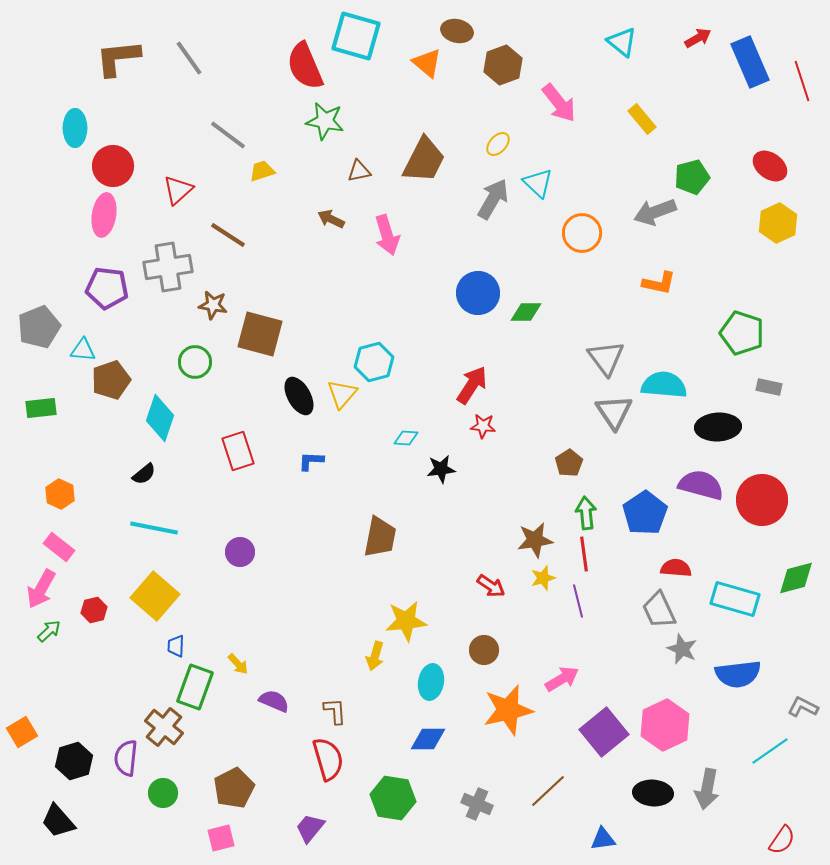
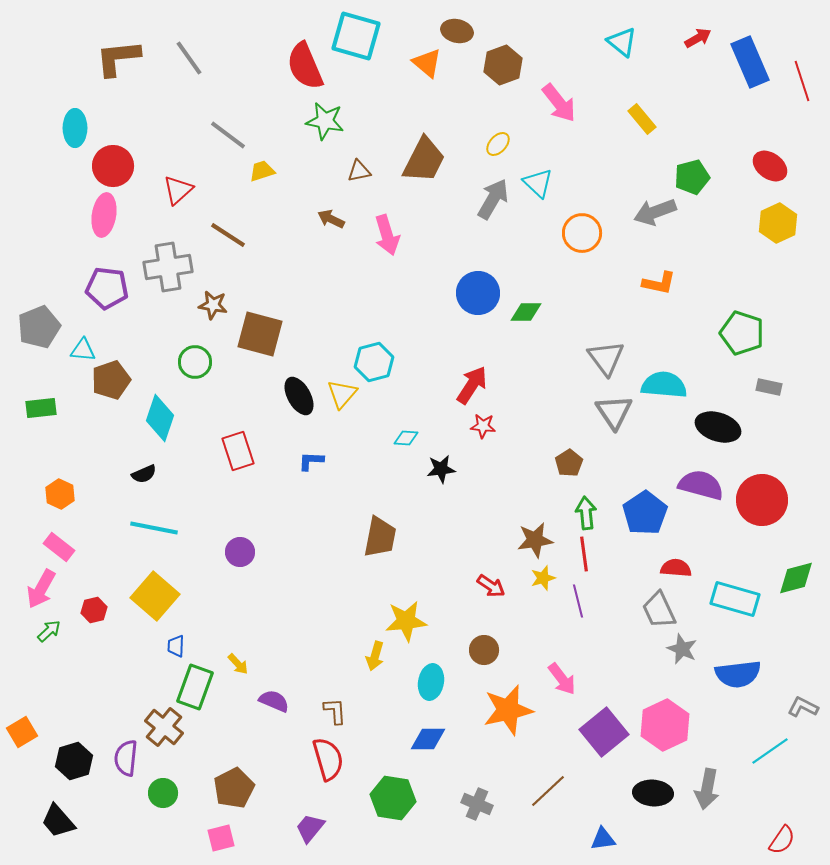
black ellipse at (718, 427): rotated 21 degrees clockwise
black semicircle at (144, 474): rotated 15 degrees clockwise
pink arrow at (562, 679): rotated 84 degrees clockwise
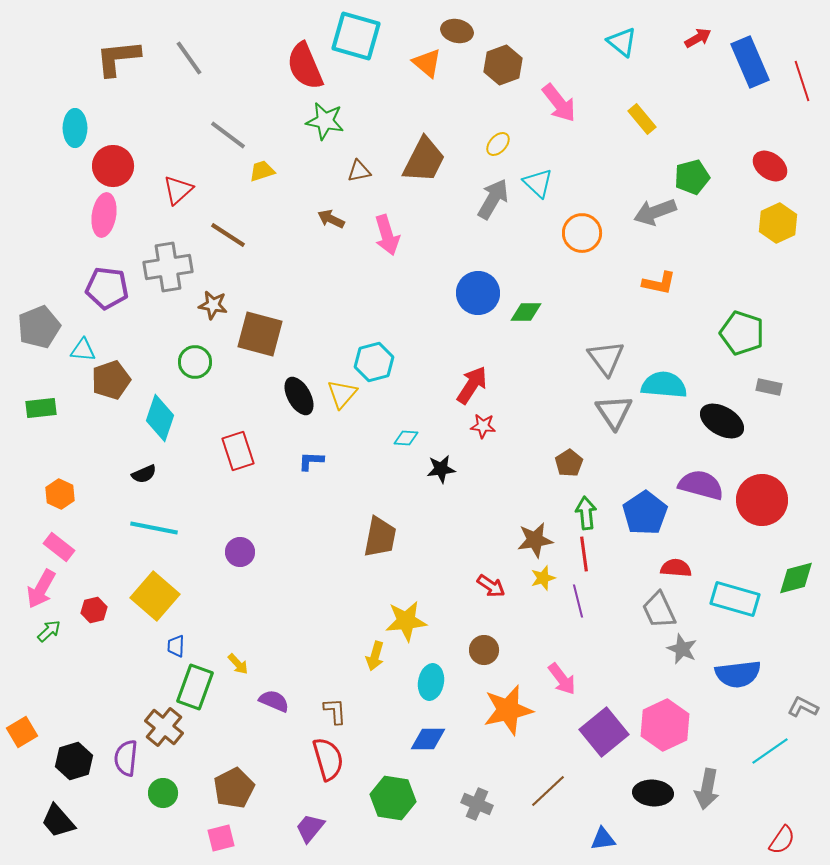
black ellipse at (718, 427): moved 4 px right, 6 px up; rotated 12 degrees clockwise
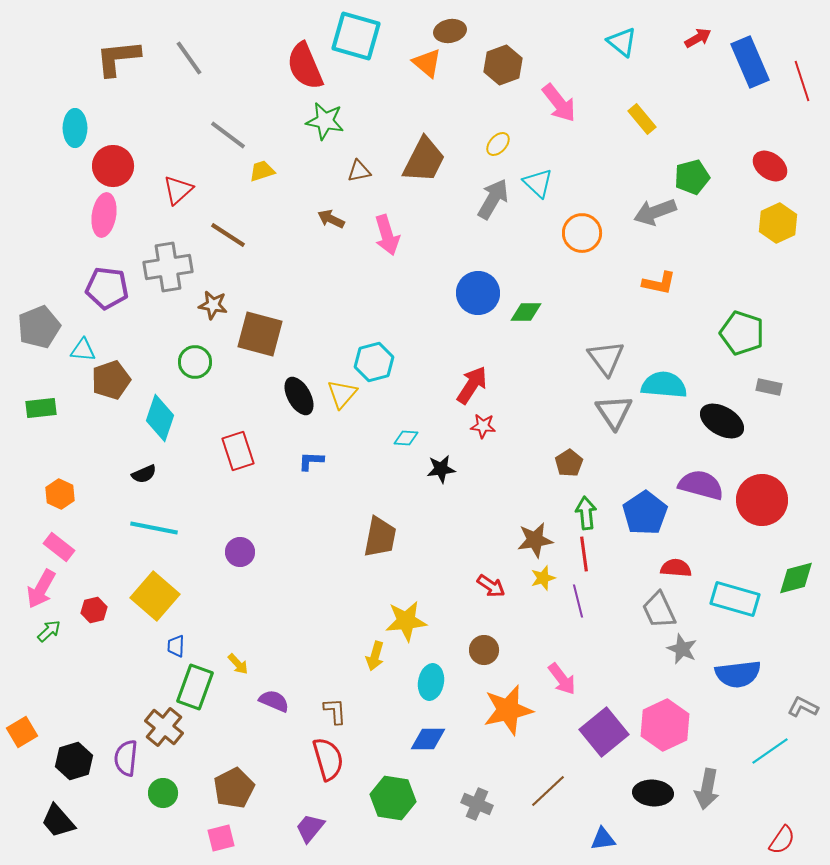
brown ellipse at (457, 31): moved 7 px left; rotated 24 degrees counterclockwise
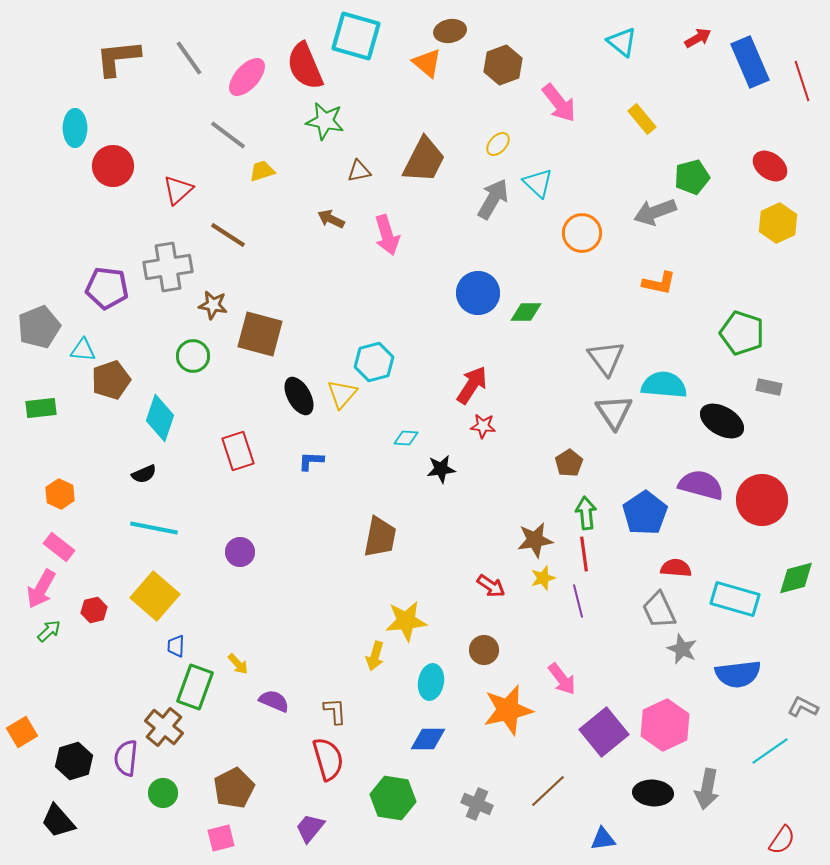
pink ellipse at (104, 215): moved 143 px right, 138 px up; rotated 33 degrees clockwise
green circle at (195, 362): moved 2 px left, 6 px up
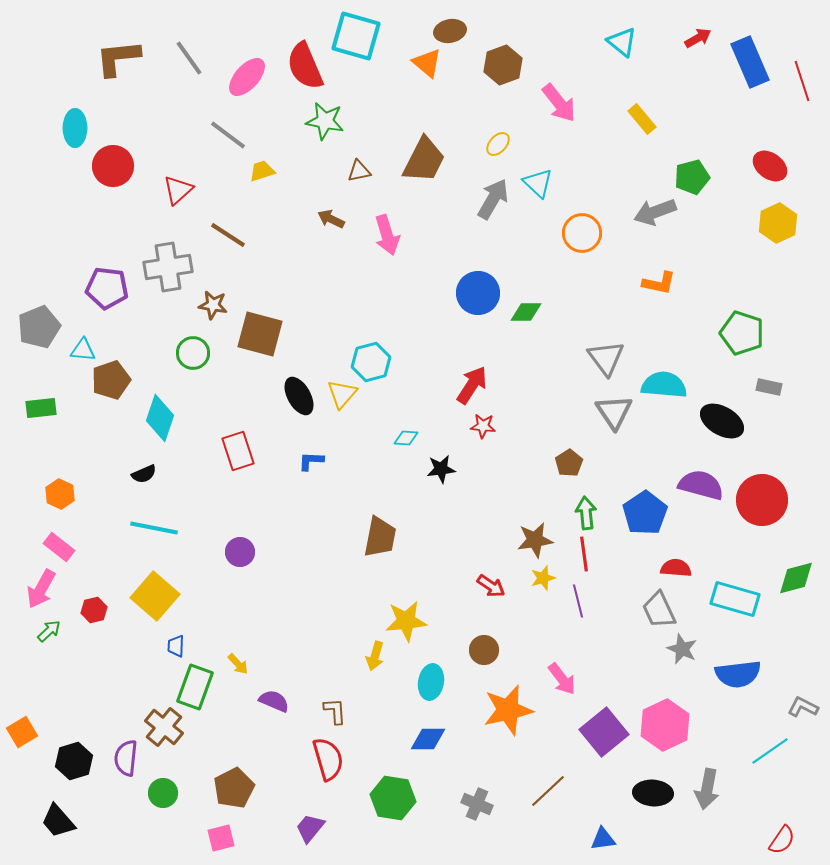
green circle at (193, 356): moved 3 px up
cyan hexagon at (374, 362): moved 3 px left
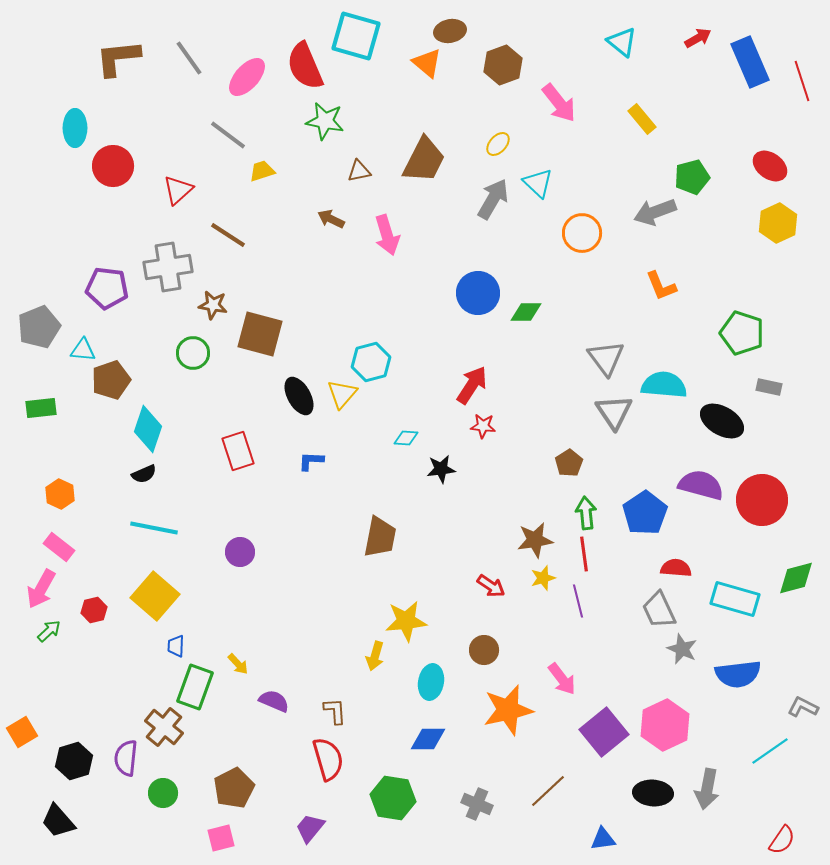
orange L-shape at (659, 283): moved 2 px right, 3 px down; rotated 56 degrees clockwise
cyan diamond at (160, 418): moved 12 px left, 11 px down
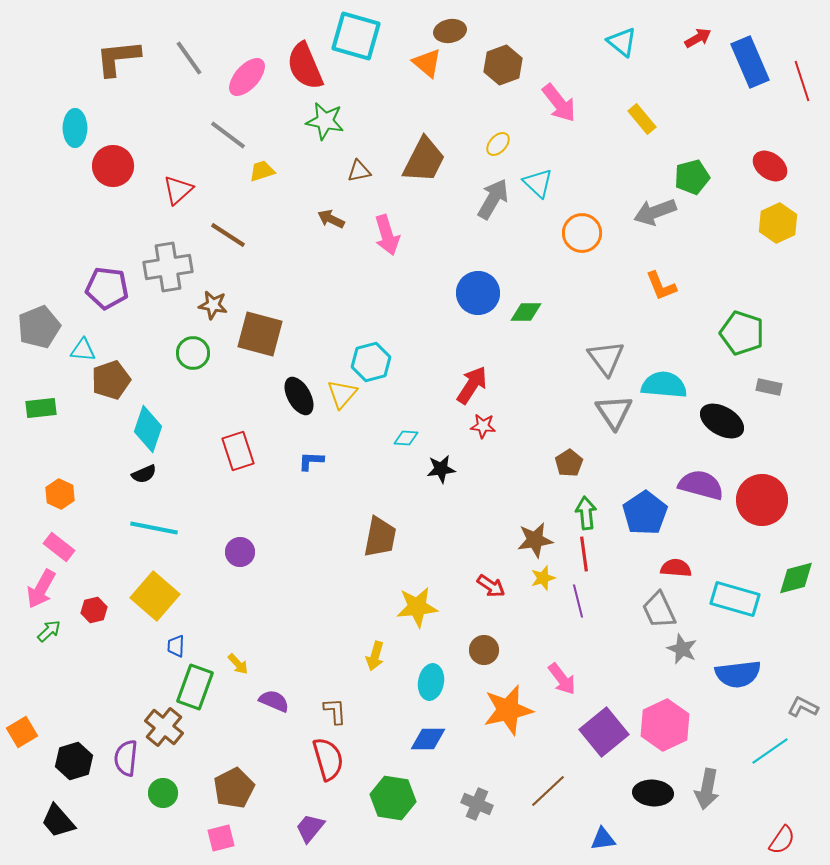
yellow star at (406, 621): moved 11 px right, 14 px up
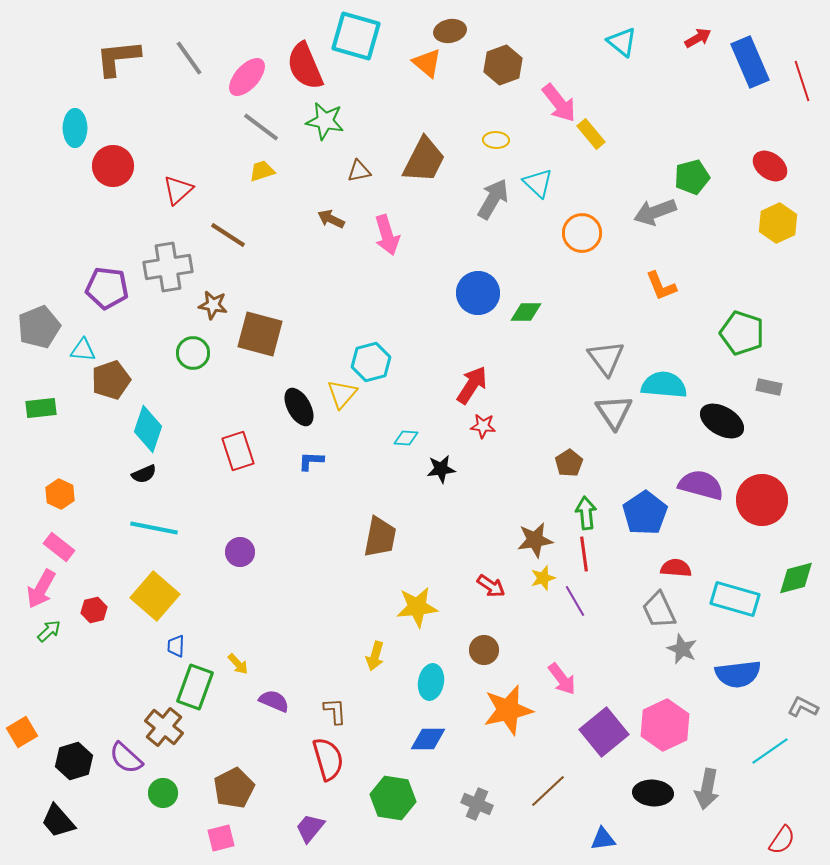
yellow rectangle at (642, 119): moved 51 px left, 15 px down
gray line at (228, 135): moved 33 px right, 8 px up
yellow ellipse at (498, 144): moved 2 px left, 4 px up; rotated 50 degrees clockwise
black ellipse at (299, 396): moved 11 px down
purple line at (578, 601): moved 3 px left; rotated 16 degrees counterclockwise
purple semicircle at (126, 758): rotated 54 degrees counterclockwise
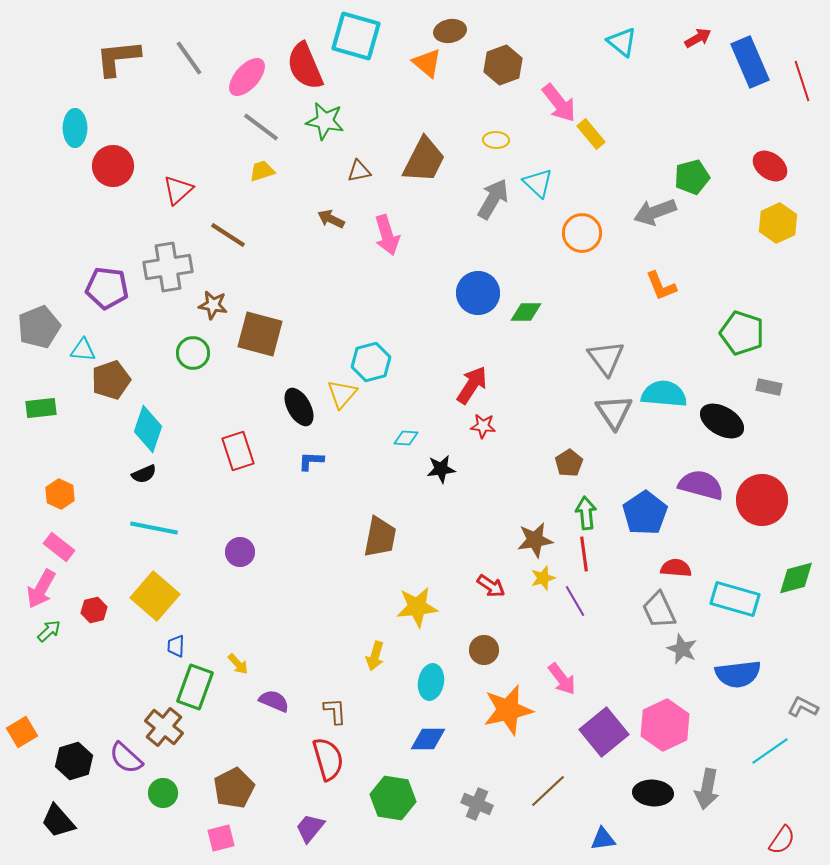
cyan semicircle at (664, 385): moved 9 px down
